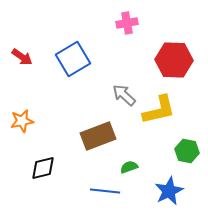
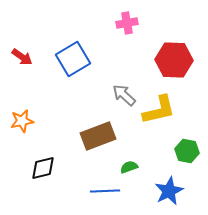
blue line: rotated 8 degrees counterclockwise
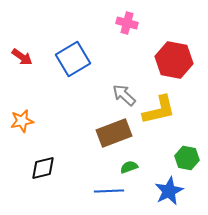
pink cross: rotated 25 degrees clockwise
red hexagon: rotated 9 degrees clockwise
brown rectangle: moved 16 px right, 3 px up
green hexagon: moved 7 px down
blue line: moved 4 px right
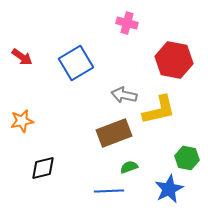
blue square: moved 3 px right, 4 px down
gray arrow: rotated 30 degrees counterclockwise
blue star: moved 2 px up
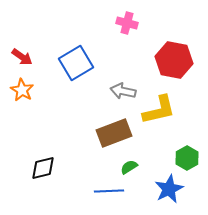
gray arrow: moved 1 px left, 4 px up
orange star: moved 31 px up; rotated 30 degrees counterclockwise
green hexagon: rotated 20 degrees clockwise
green semicircle: rotated 12 degrees counterclockwise
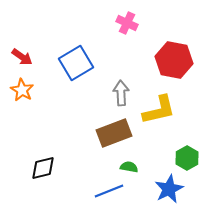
pink cross: rotated 10 degrees clockwise
gray arrow: moved 2 px left, 2 px down; rotated 75 degrees clockwise
green semicircle: rotated 42 degrees clockwise
blue line: rotated 20 degrees counterclockwise
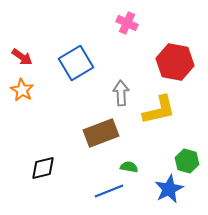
red hexagon: moved 1 px right, 2 px down
brown rectangle: moved 13 px left
green hexagon: moved 3 px down; rotated 15 degrees counterclockwise
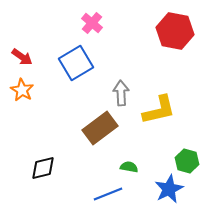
pink cross: moved 35 px left; rotated 15 degrees clockwise
red hexagon: moved 31 px up
brown rectangle: moved 1 px left, 5 px up; rotated 16 degrees counterclockwise
blue line: moved 1 px left, 3 px down
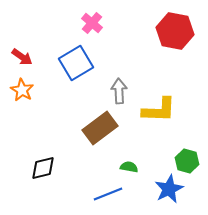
gray arrow: moved 2 px left, 2 px up
yellow L-shape: rotated 15 degrees clockwise
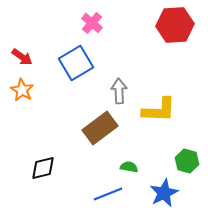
red hexagon: moved 6 px up; rotated 15 degrees counterclockwise
blue star: moved 5 px left, 4 px down
